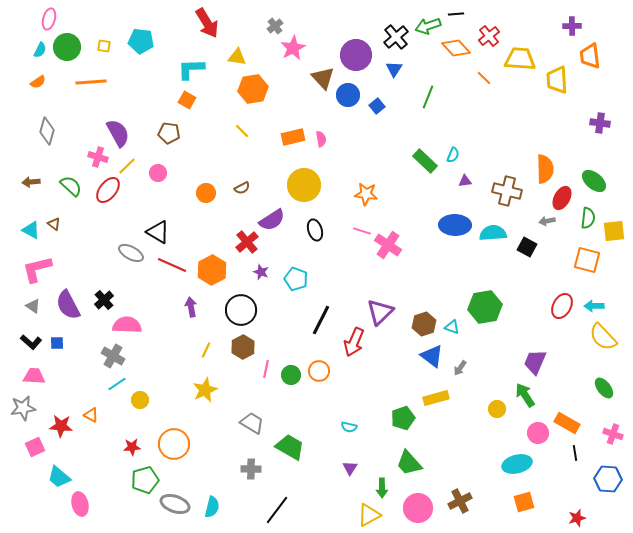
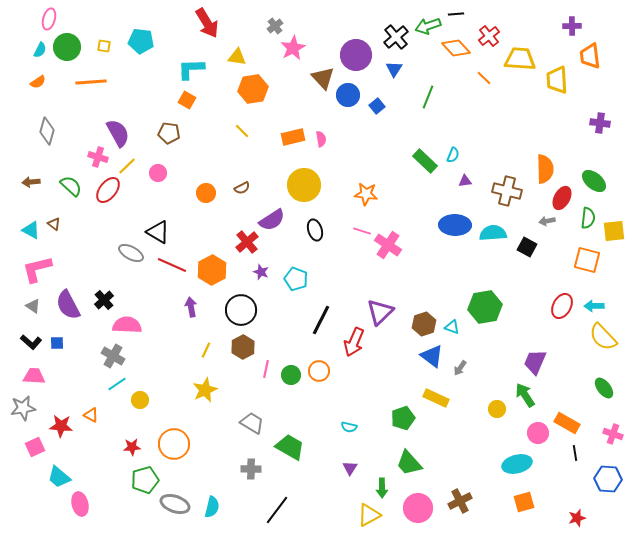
yellow rectangle at (436, 398): rotated 40 degrees clockwise
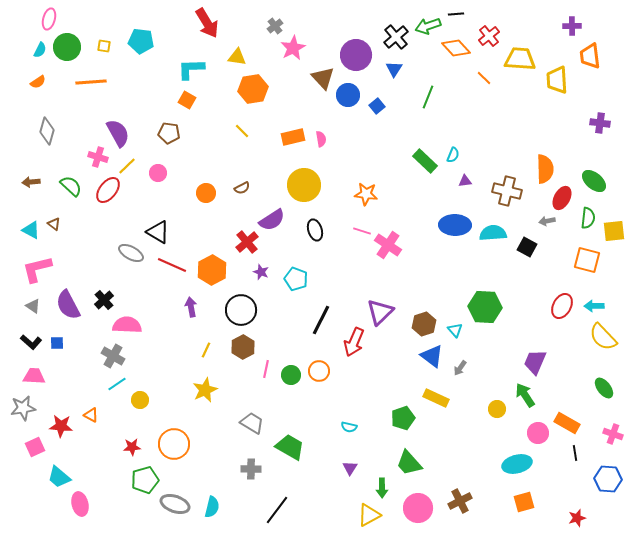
green hexagon at (485, 307): rotated 12 degrees clockwise
cyan triangle at (452, 327): moved 3 px right, 3 px down; rotated 28 degrees clockwise
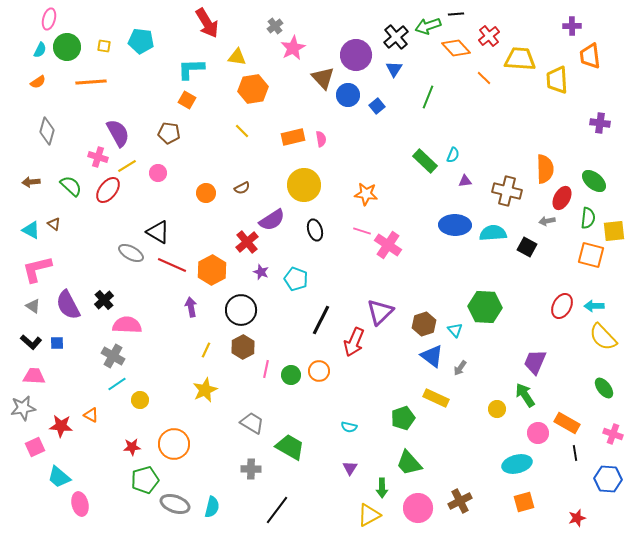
yellow line at (127, 166): rotated 12 degrees clockwise
orange square at (587, 260): moved 4 px right, 5 px up
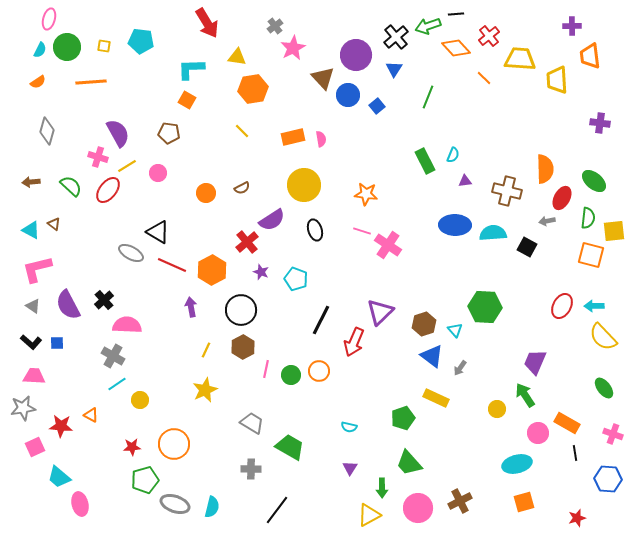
green rectangle at (425, 161): rotated 20 degrees clockwise
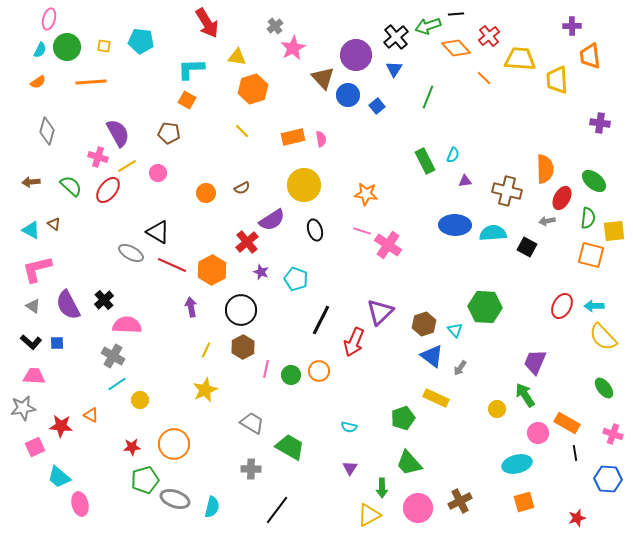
orange hexagon at (253, 89): rotated 8 degrees counterclockwise
gray ellipse at (175, 504): moved 5 px up
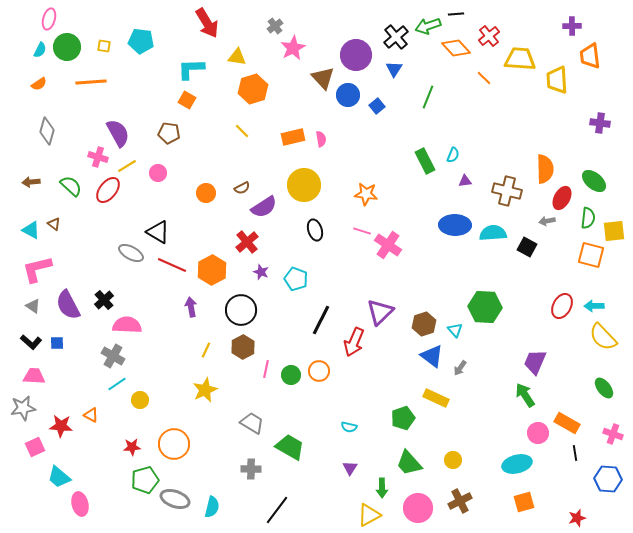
orange semicircle at (38, 82): moved 1 px right, 2 px down
purple semicircle at (272, 220): moved 8 px left, 13 px up
yellow circle at (497, 409): moved 44 px left, 51 px down
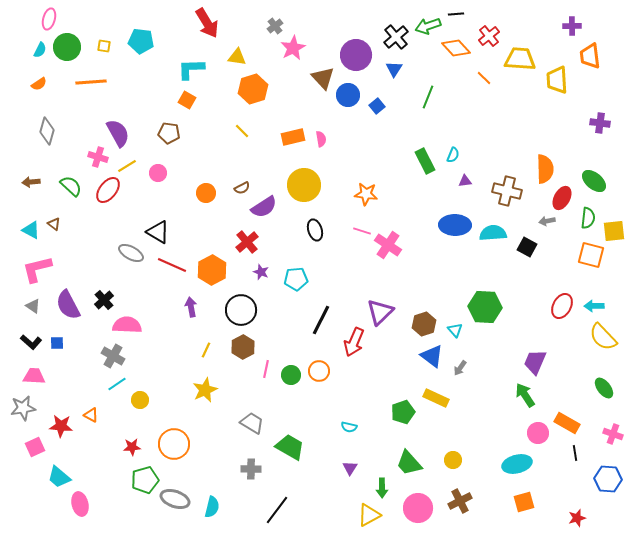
cyan pentagon at (296, 279): rotated 25 degrees counterclockwise
green pentagon at (403, 418): moved 6 px up
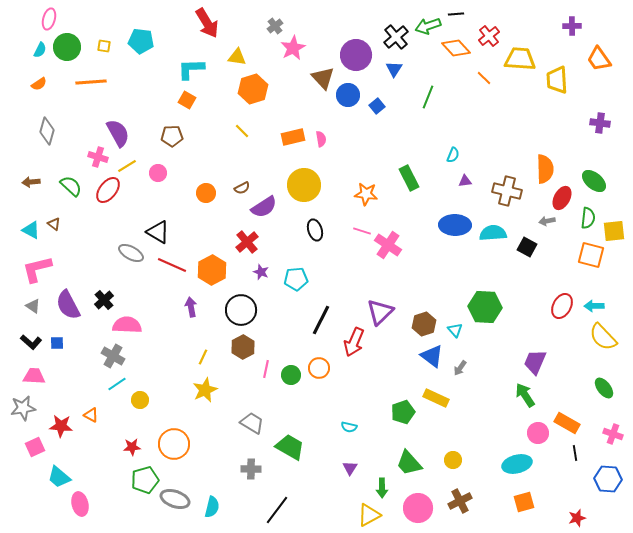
orange trapezoid at (590, 56): moved 9 px right, 3 px down; rotated 28 degrees counterclockwise
brown pentagon at (169, 133): moved 3 px right, 3 px down; rotated 10 degrees counterclockwise
green rectangle at (425, 161): moved 16 px left, 17 px down
yellow line at (206, 350): moved 3 px left, 7 px down
orange circle at (319, 371): moved 3 px up
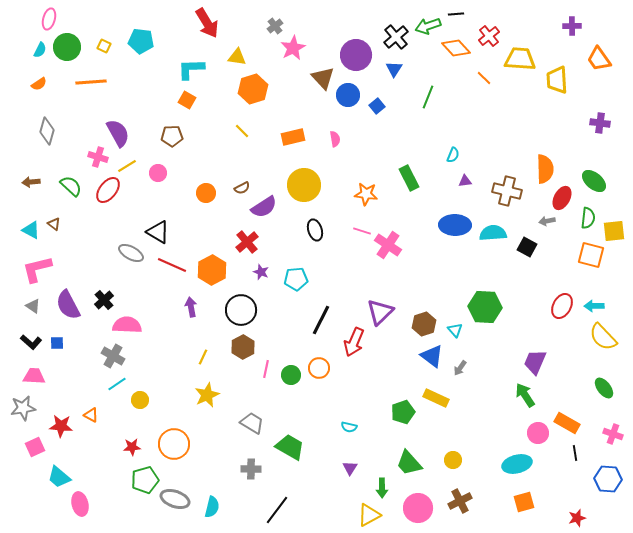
yellow square at (104, 46): rotated 16 degrees clockwise
pink semicircle at (321, 139): moved 14 px right
yellow star at (205, 390): moved 2 px right, 5 px down
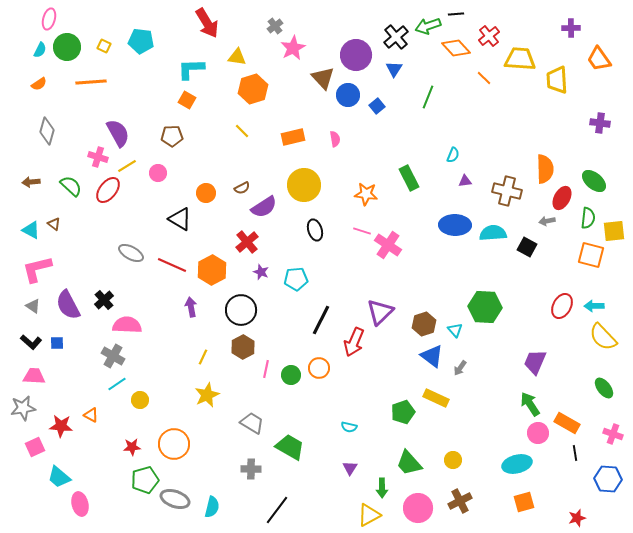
purple cross at (572, 26): moved 1 px left, 2 px down
black triangle at (158, 232): moved 22 px right, 13 px up
green arrow at (525, 395): moved 5 px right, 9 px down
